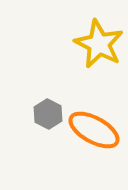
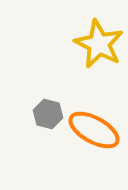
gray hexagon: rotated 12 degrees counterclockwise
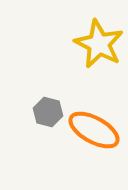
gray hexagon: moved 2 px up
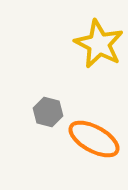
orange ellipse: moved 9 px down
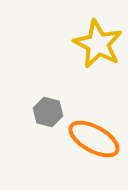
yellow star: moved 1 px left
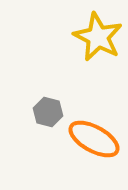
yellow star: moved 7 px up
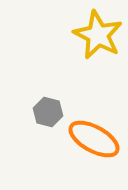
yellow star: moved 2 px up
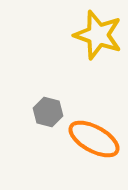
yellow star: rotated 9 degrees counterclockwise
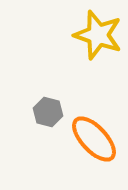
orange ellipse: rotated 18 degrees clockwise
